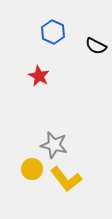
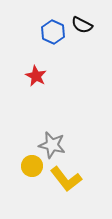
black semicircle: moved 14 px left, 21 px up
red star: moved 3 px left
gray star: moved 2 px left
yellow circle: moved 3 px up
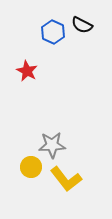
red star: moved 9 px left, 5 px up
gray star: rotated 16 degrees counterclockwise
yellow circle: moved 1 px left, 1 px down
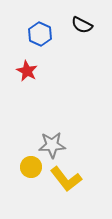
blue hexagon: moved 13 px left, 2 px down
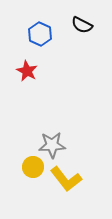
yellow circle: moved 2 px right
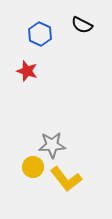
red star: rotated 10 degrees counterclockwise
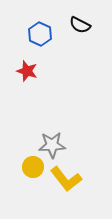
black semicircle: moved 2 px left
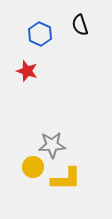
black semicircle: rotated 45 degrees clockwise
yellow L-shape: rotated 52 degrees counterclockwise
